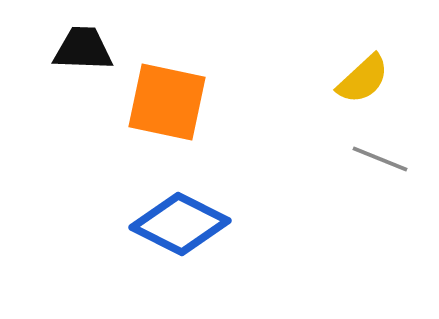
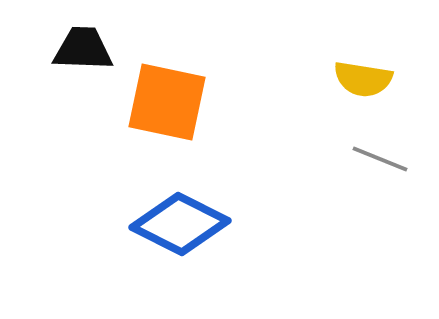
yellow semicircle: rotated 52 degrees clockwise
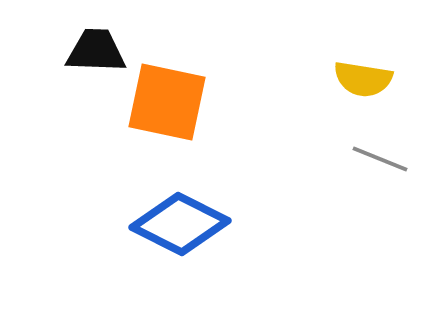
black trapezoid: moved 13 px right, 2 px down
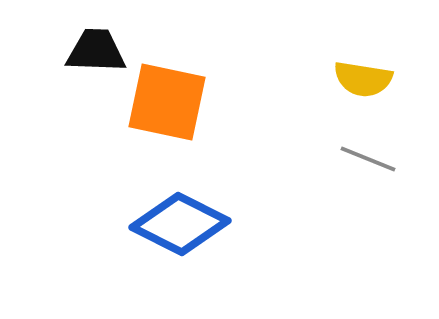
gray line: moved 12 px left
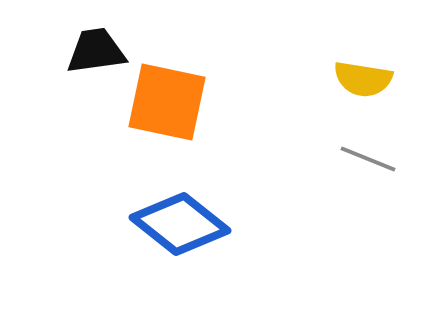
black trapezoid: rotated 10 degrees counterclockwise
blue diamond: rotated 12 degrees clockwise
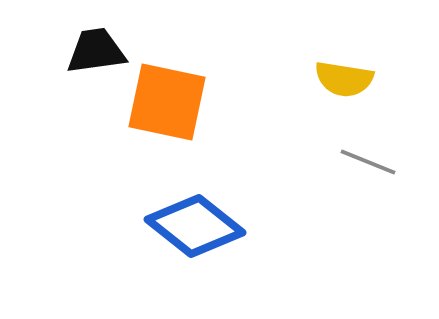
yellow semicircle: moved 19 px left
gray line: moved 3 px down
blue diamond: moved 15 px right, 2 px down
